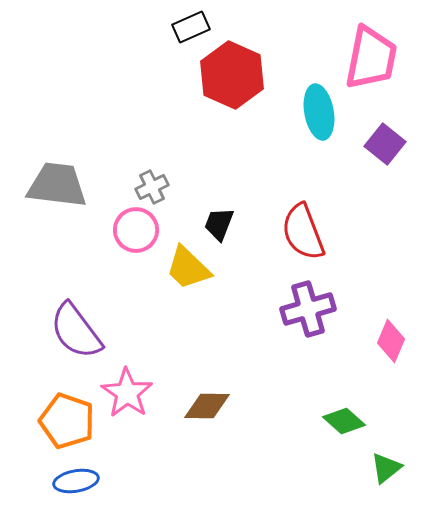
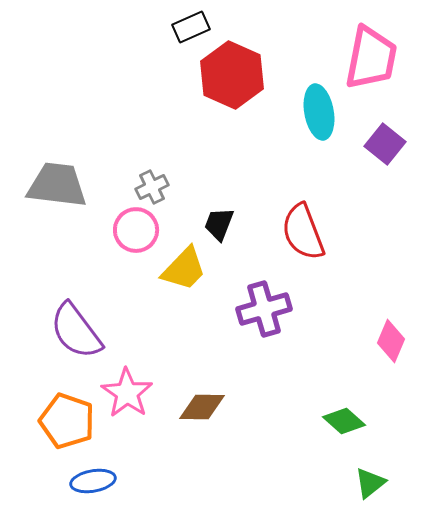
yellow trapezoid: moved 4 px left, 1 px down; rotated 90 degrees counterclockwise
purple cross: moved 44 px left
brown diamond: moved 5 px left, 1 px down
green triangle: moved 16 px left, 15 px down
blue ellipse: moved 17 px right
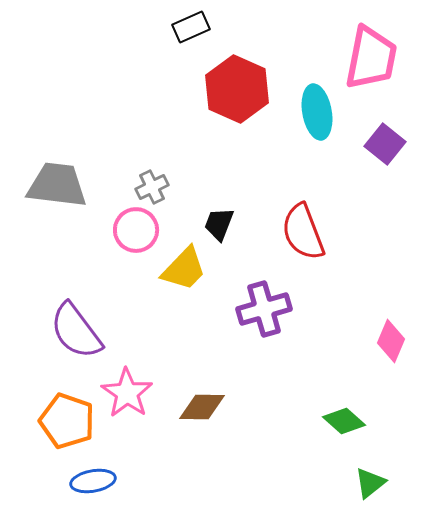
red hexagon: moved 5 px right, 14 px down
cyan ellipse: moved 2 px left
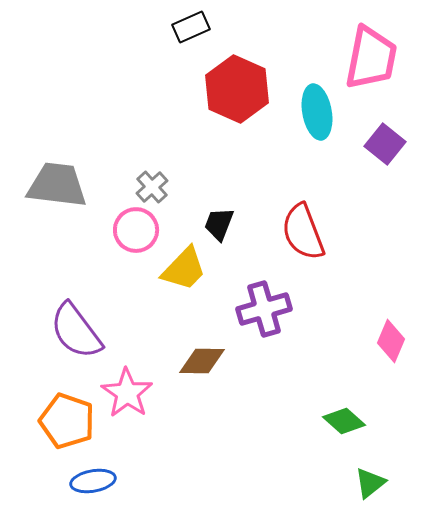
gray cross: rotated 16 degrees counterclockwise
brown diamond: moved 46 px up
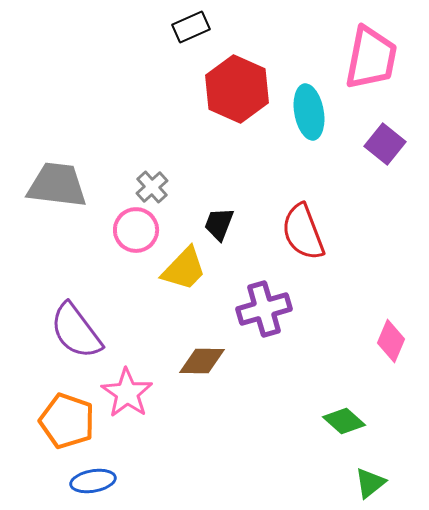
cyan ellipse: moved 8 px left
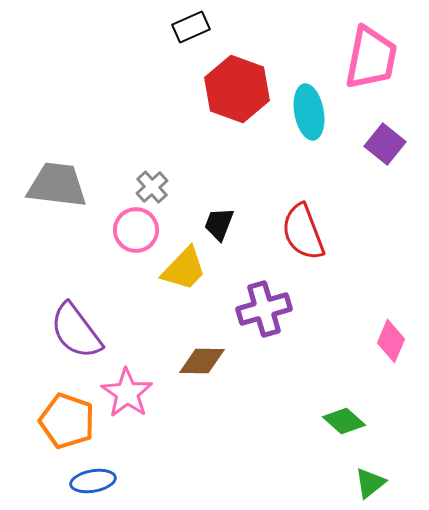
red hexagon: rotated 4 degrees counterclockwise
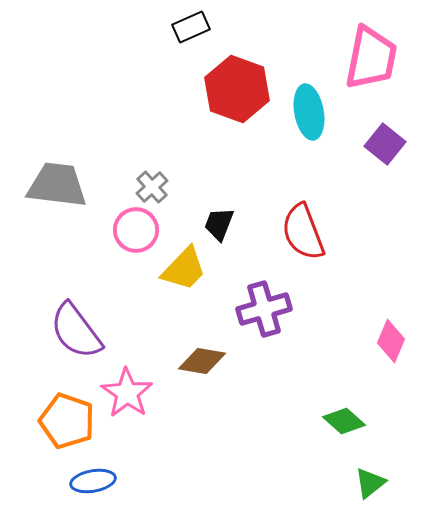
brown diamond: rotated 9 degrees clockwise
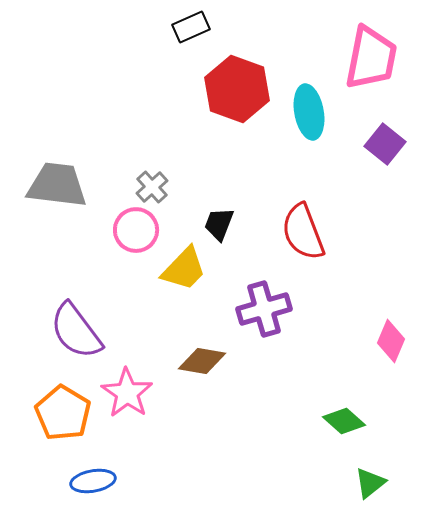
orange pentagon: moved 4 px left, 8 px up; rotated 12 degrees clockwise
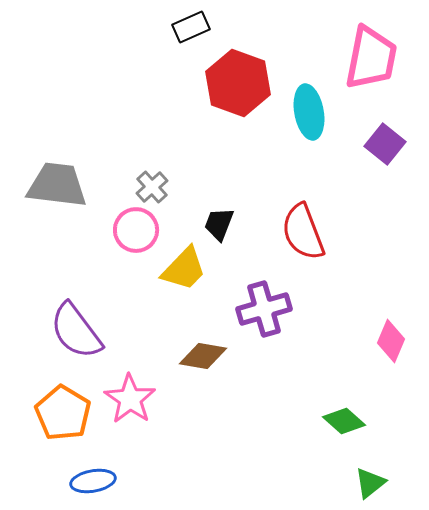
red hexagon: moved 1 px right, 6 px up
brown diamond: moved 1 px right, 5 px up
pink star: moved 3 px right, 6 px down
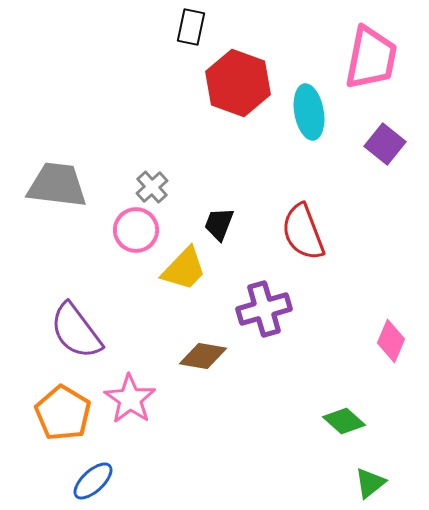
black rectangle: rotated 54 degrees counterclockwise
blue ellipse: rotated 33 degrees counterclockwise
